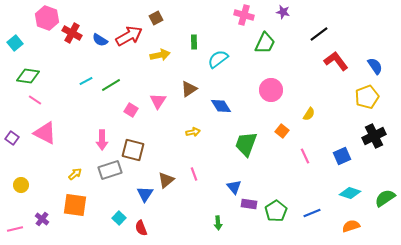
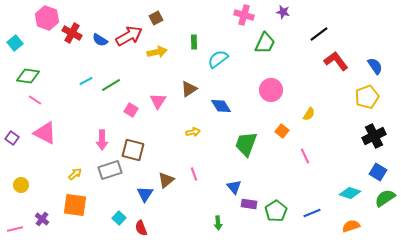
yellow arrow at (160, 55): moved 3 px left, 3 px up
blue square at (342, 156): moved 36 px right, 16 px down; rotated 36 degrees counterclockwise
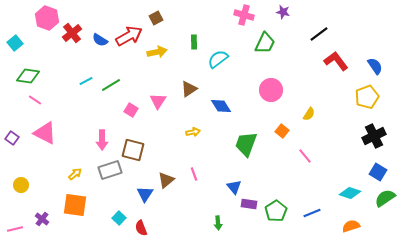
red cross at (72, 33): rotated 24 degrees clockwise
pink line at (305, 156): rotated 14 degrees counterclockwise
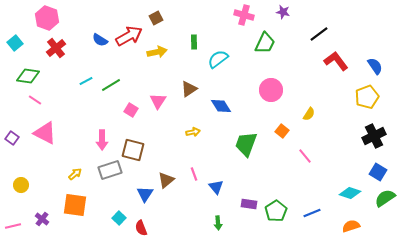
red cross at (72, 33): moved 16 px left, 15 px down
blue triangle at (234, 187): moved 18 px left
pink line at (15, 229): moved 2 px left, 3 px up
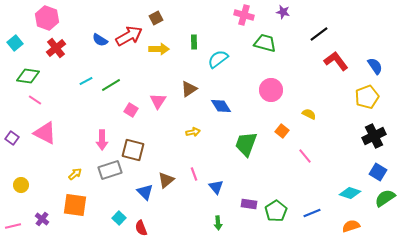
green trapezoid at (265, 43): rotated 100 degrees counterclockwise
yellow arrow at (157, 52): moved 2 px right, 3 px up; rotated 12 degrees clockwise
yellow semicircle at (309, 114): rotated 96 degrees counterclockwise
blue triangle at (145, 194): moved 2 px up; rotated 18 degrees counterclockwise
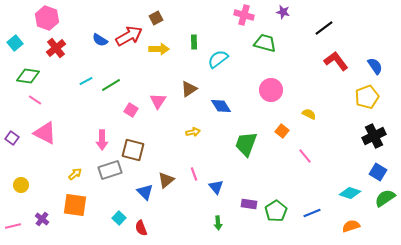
black line at (319, 34): moved 5 px right, 6 px up
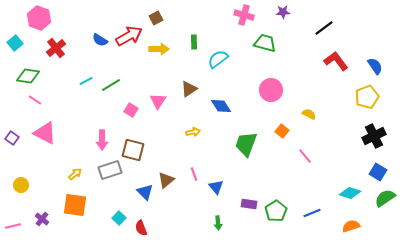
purple star at (283, 12): rotated 16 degrees counterclockwise
pink hexagon at (47, 18): moved 8 px left
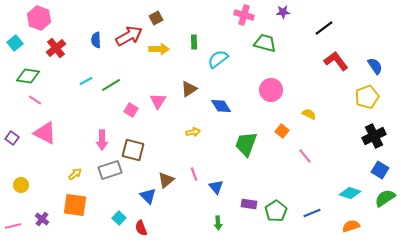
blue semicircle at (100, 40): moved 4 px left; rotated 56 degrees clockwise
blue square at (378, 172): moved 2 px right, 2 px up
blue triangle at (145, 192): moved 3 px right, 4 px down
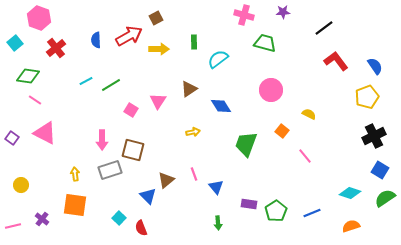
yellow arrow at (75, 174): rotated 56 degrees counterclockwise
